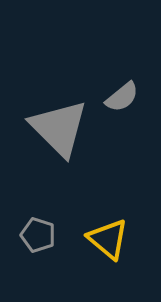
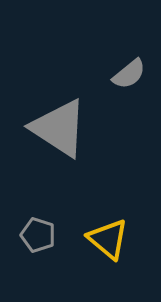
gray semicircle: moved 7 px right, 23 px up
gray triangle: rotated 12 degrees counterclockwise
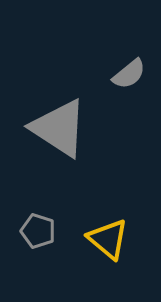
gray pentagon: moved 4 px up
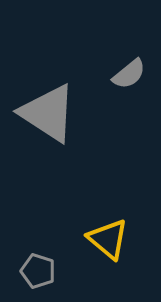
gray triangle: moved 11 px left, 15 px up
gray pentagon: moved 40 px down
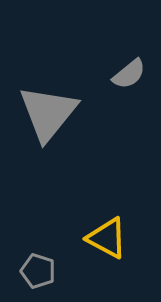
gray triangle: rotated 36 degrees clockwise
yellow triangle: moved 1 px left, 1 px up; rotated 12 degrees counterclockwise
